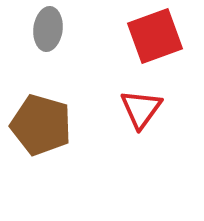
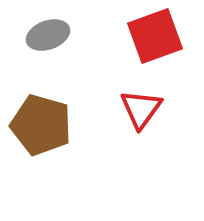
gray ellipse: moved 6 px down; rotated 63 degrees clockwise
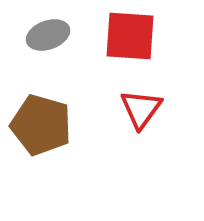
red square: moved 25 px left; rotated 24 degrees clockwise
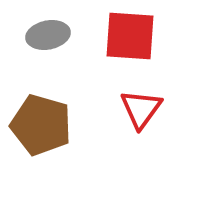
gray ellipse: rotated 9 degrees clockwise
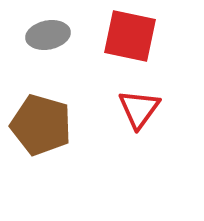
red square: rotated 8 degrees clockwise
red triangle: moved 2 px left
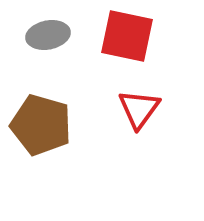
red square: moved 3 px left
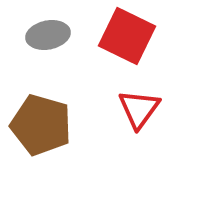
red square: rotated 14 degrees clockwise
